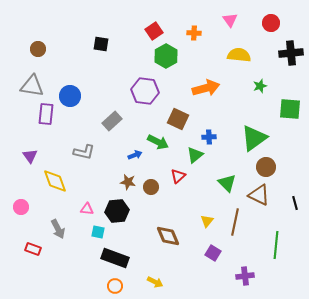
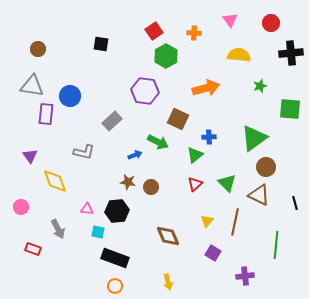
red triangle at (178, 176): moved 17 px right, 8 px down
yellow arrow at (155, 282): moved 13 px right; rotated 49 degrees clockwise
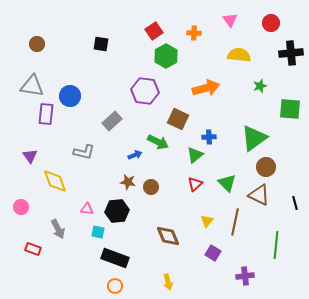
brown circle at (38, 49): moved 1 px left, 5 px up
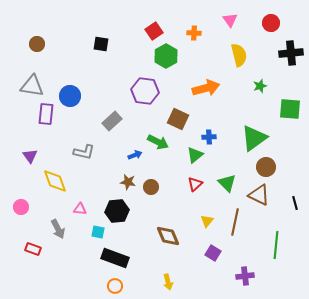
yellow semicircle at (239, 55): rotated 70 degrees clockwise
pink triangle at (87, 209): moved 7 px left
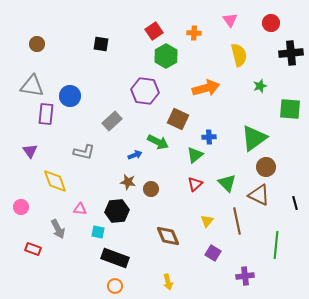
purple triangle at (30, 156): moved 5 px up
brown circle at (151, 187): moved 2 px down
brown line at (235, 222): moved 2 px right, 1 px up; rotated 24 degrees counterclockwise
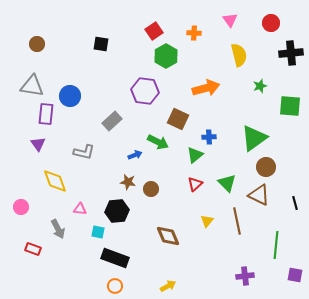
green square at (290, 109): moved 3 px up
purple triangle at (30, 151): moved 8 px right, 7 px up
purple square at (213, 253): moved 82 px right, 22 px down; rotated 21 degrees counterclockwise
yellow arrow at (168, 282): moved 4 px down; rotated 105 degrees counterclockwise
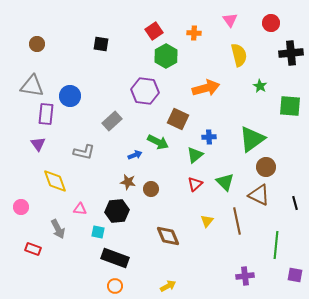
green star at (260, 86): rotated 24 degrees counterclockwise
green triangle at (254, 138): moved 2 px left, 1 px down
green triangle at (227, 183): moved 2 px left, 1 px up
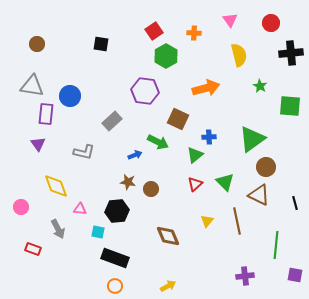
yellow diamond at (55, 181): moved 1 px right, 5 px down
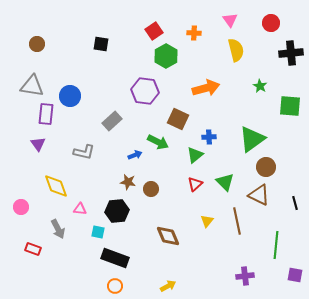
yellow semicircle at (239, 55): moved 3 px left, 5 px up
